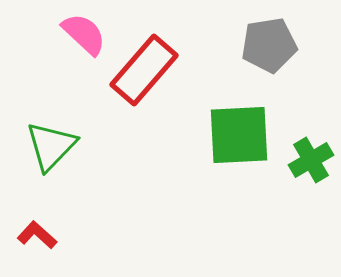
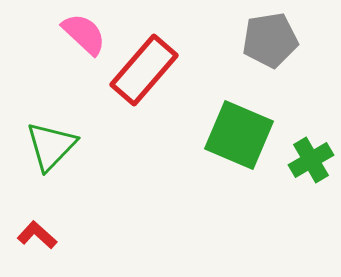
gray pentagon: moved 1 px right, 5 px up
green square: rotated 26 degrees clockwise
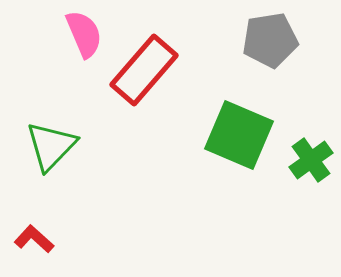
pink semicircle: rotated 24 degrees clockwise
green cross: rotated 6 degrees counterclockwise
red L-shape: moved 3 px left, 4 px down
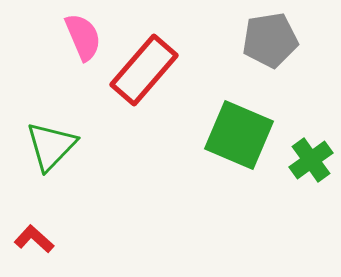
pink semicircle: moved 1 px left, 3 px down
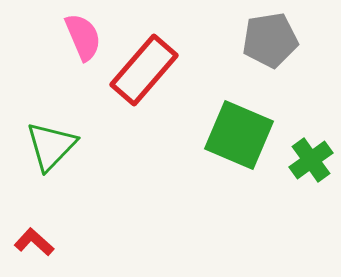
red L-shape: moved 3 px down
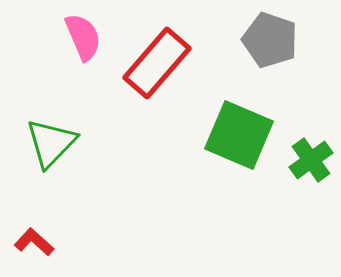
gray pentagon: rotated 28 degrees clockwise
red rectangle: moved 13 px right, 7 px up
green triangle: moved 3 px up
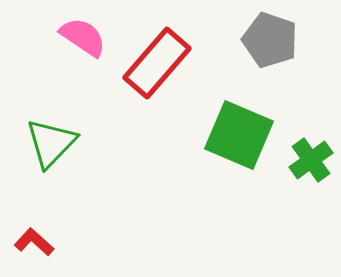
pink semicircle: rotated 33 degrees counterclockwise
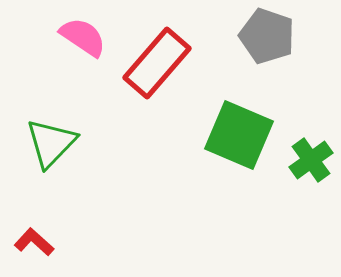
gray pentagon: moved 3 px left, 4 px up
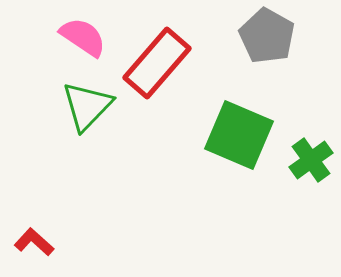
gray pentagon: rotated 10 degrees clockwise
green triangle: moved 36 px right, 37 px up
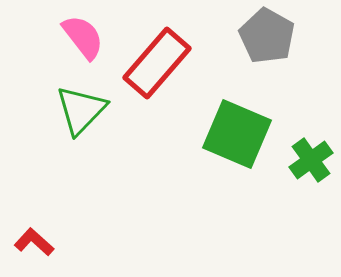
pink semicircle: rotated 18 degrees clockwise
green triangle: moved 6 px left, 4 px down
green square: moved 2 px left, 1 px up
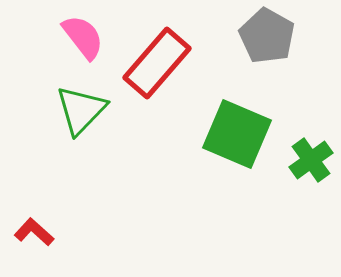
red L-shape: moved 10 px up
